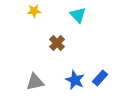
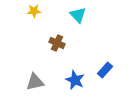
brown cross: rotated 21 degrees counterclockwise
blue rectangle: moved 5 px right, 8 px up
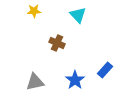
blue star: rotated 12 degrees clockwise
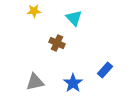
cyan triangle: moved 4 px left, 3 px down
blue star: moved 2 px left, 3 px down
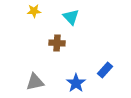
cyan triangle: moved 3 px left, 1 px up
brown cross: rotated 21 degrees counterclockwise
blue star: moved 3 px right
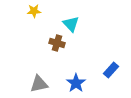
cyan triangle: moved 7 px down
brown cross: rotated 14 degrees clockwise
blue rectangle: moved 6 px right
gray triangle: moved 4 px right, 2 px down
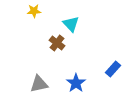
brown cross: rotated 21 degrees clockwise
blue rectangle: moved 2 px right, 1 px up
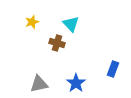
yellow star: moved 2 px left, 11 px down; rotated 16 degrees counterclockwise
brown cross: rotated 21 degrees counterclockwise
blue rectangle: rotated 21 degrees counterclockwise
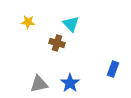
yellow star: moved 4 px left; rotated 24 degrees clockwise
blue star: moved 6 px left
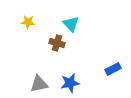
blue rectangle: rotated 42 degrees clockwise
blue star: rotated 24 degrees clockwise
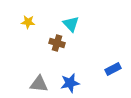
gray triangle: rotated 18 degrees clockwise
